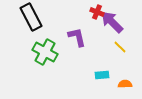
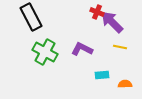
purple L-shape: moved 5 px right, 12 px down; rotated 50 degrees counterclockwise
yellow line: rotated 32 degrees counterclockwise
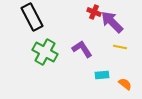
red cross: moved 3 px left
black rectangle: moved 1 px right
purple L-shape: rotated 30 degrees clockwise
orange semicircle: rotated 40 degrees clockwise
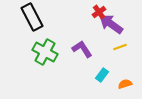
red cross: moved 5 px right; rotated 32 degrees clockwise
purple arrow: moved 1 px left, 2 px down; rotated 10 degrees counterclockwise
yellow line: rotated 32 degrees counterclockwise
cyan rectangle: rotated 48 degrees counterclockwise
orange semicircle: rotated 56 degrees counterclockwise
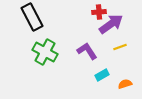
red cross: rotated 32 degrees clockwise
purple arrow: rotated 110 degrees clockwise
purple L-shape: moved 5 px right, 2 px down
cyan rectangle: rotated 24 degrees clockwise
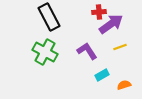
black rectangle: moved 17 px right
orange semicircle: moved 1 px left, 1 px down
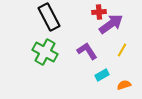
yellow line: moved 2 px right, 3 px down; rotated 40 degrees counterclockwise
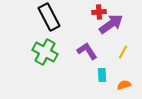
yellow line: moved 1 px right, 2 px down
cyan rectangle: rotated 64 degrees counterclockwise
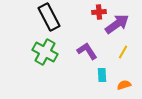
purple arrow: moved 6 px right
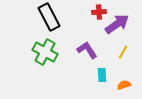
purple L-shape: moved 1 px up
